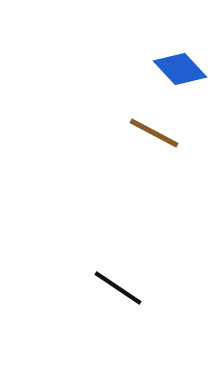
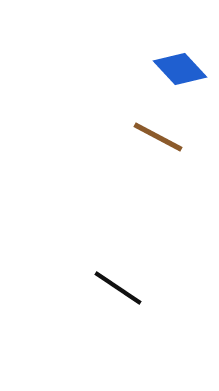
brown line: moved 4 px right, 4 px down
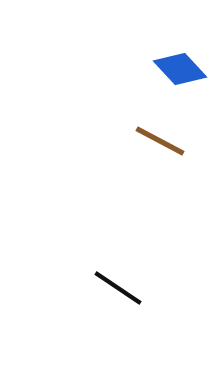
brown line: moved 2 px right, 4 px down
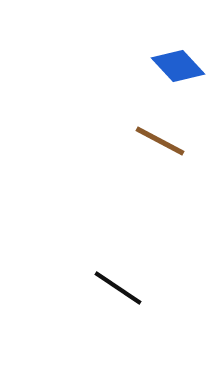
blue diamond: moved 2 px left, 3 px up
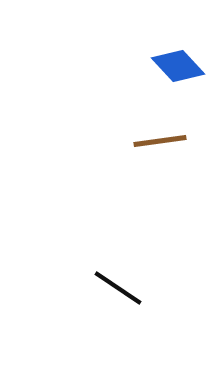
brown line: rotated 36 degrees counterclockwise
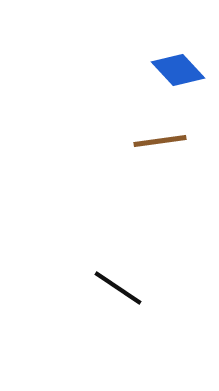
blue diamond: moved 4 px down
